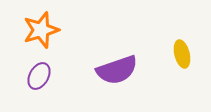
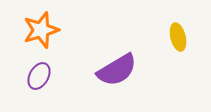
yellow ellipse: moved 4 px left, 17 px up
purple semicircle: rotated 12 degrees counterclockwise
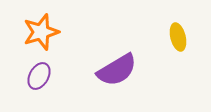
orange star: moved 2 px down
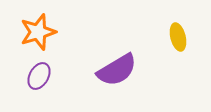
orange star: moved 3 px left
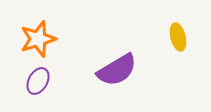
orange star: moved 7 px down
purple ellipse: moved 1 px left, 5 px down
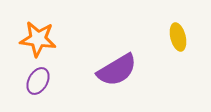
orange star: rotated 24 degrees clockwise
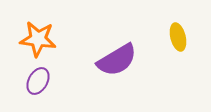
purple semicircle: moved 10 px up
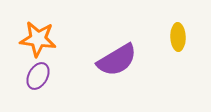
yellow ellipse: rotated 12 degrees clockwise
purple ellipse: moved 5 px up
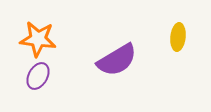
yellow ellipse: rotated 8 degrees clockwise
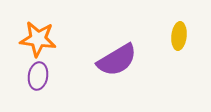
yellow ellipse: moved 1 px right, 1 px up
purple ellipse: rotated 20 degrees counterclockwise
